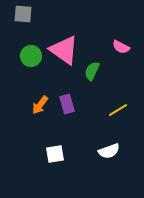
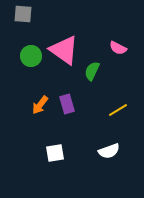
pink semicircle: moved 3 px left, 1 px down
white square: moved 1 px up
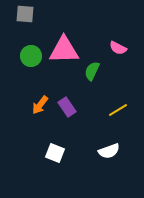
gray square: moved 2 px right
pink triangle: rotated 36 degrees counterclockwise
purple rectangle: moved 3 px down; rotated 18 degrees counterclockwise
white square: rotated 30 degrees clockwise
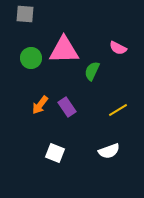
green circle: moved 2 px down
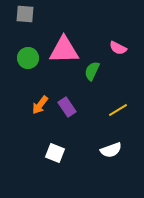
green circle: moved 3 px left
white semicircle: moved 2 px right, 1 px up
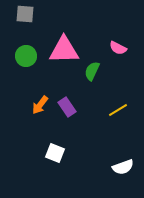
green circle: moved 2 px left, 2 px up
white semicircle: moved 12 px right, 17 px down
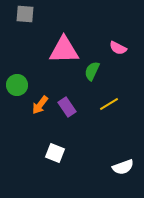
green circle: moved 9 px left, 29 px down
yellow line: moved 9 px left, 6 px up
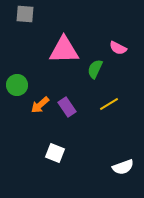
green semicircle: moved 3 px right, 2 px up
orange arrow: rotated 12 degrees clockwise
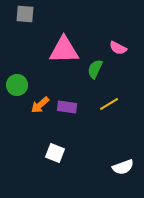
purple rectangle: rotated 48 degrees counterclockwise
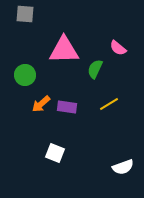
pink semicircle: rotated 12 degrees clockwise
green circle: moved 8 px right, 10 px up
orange arrow: moved 1 px right, 1 px up
